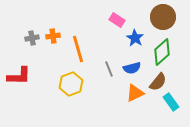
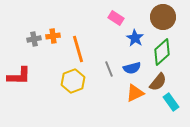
pink rectangle: moved 1 px left, 2 px up
gray cross: moved 2 px right, 1 px down
yellow hexagon: moved 2 px right, 3 px up
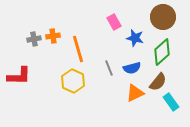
pink rectangle: moved 2 px left, 4 px down; rotated 28 degrees clockwise
blue star: rotated 18 degrees counterclockwise
gray line: moved 1 px up
yellow hexagon: rotated 15 degrees counterclockwise
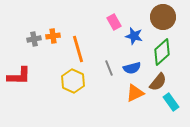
blue star: moved 1 px left, 2 px up
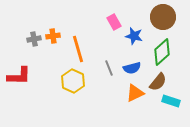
cyan rectangle: moved 1 px up; rotated 36 degrees counterclockwise
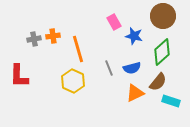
brown circle: moved 1 px up
red L-shape: rotated 90 degrees clockwise
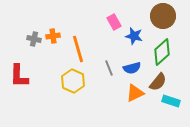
gray cross: rotated 24 degrees clockwise
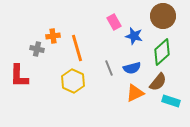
gray cross: moved 3 px right, 10 px down
orange line: moved 1 px left, 1 px up
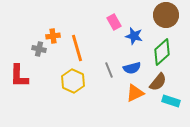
brown circle: moved 3 px right, 1 px up
gray cross: moved 2 px right
gray line: moved 2 px down
